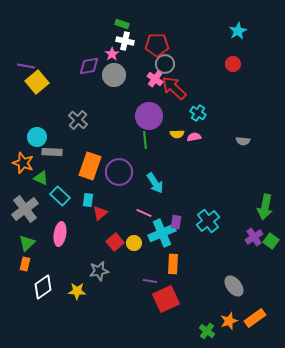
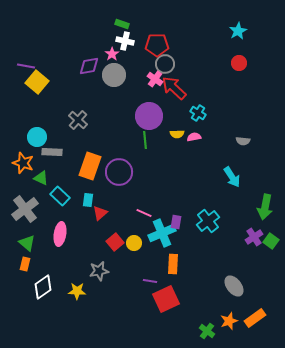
red circle at (233, 64): moved 6 px right, 1 px up
yellow square at (37, 82): rotated 10 degrees counterclockwise
cyan arrow at (155, 183): moved 77 px right, 6 px up
green triangle at (27, 243): rotated 36 degrees counterclockwise
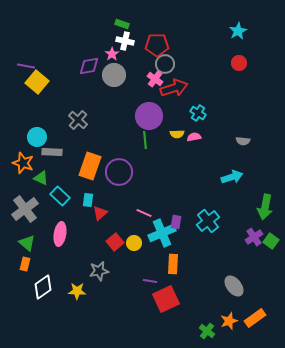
red arrow at (174, 88): rotated 120 degrees clockwise
cyan arrow at (232, 177): rotated 75 degrees counterclockwise
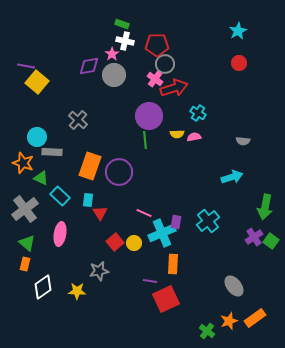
red triangle at (100, 213): rotated 21 degrees counterclockwise
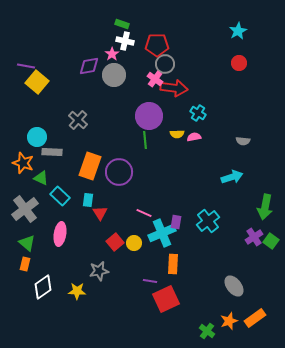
red arrow at (174, 88): rotated 24 degrees clockwise
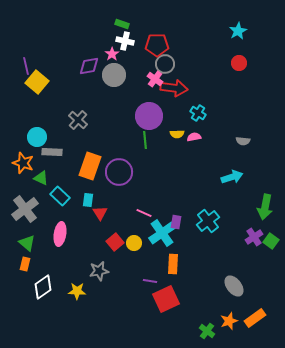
purple line at (26, 66): rotated 66 degrees clockwise
cyan cross at (162, 233): rotated 12 degrees counterclockwise
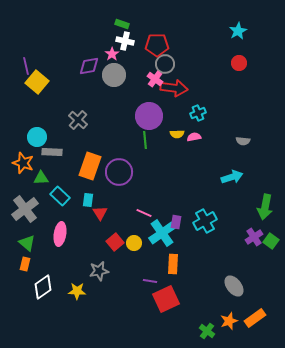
cyan cross at (198, 113): rotated 35 degrees clockwise
green triangle at (41, 178): rotated 28 degrees counterclockwise
cyan cross at (208, 221): moved 3 px left; rotated 10 degrees clockwise
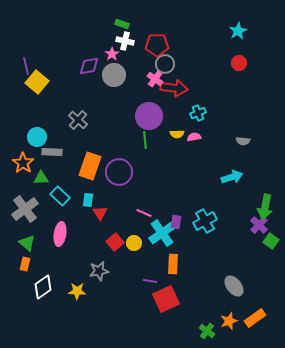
orange star at (23, 163): rotated 15 degrees clockwise
purple cross at (254, 237): moved 5 px right, 12 px up; rotated 12 degrees counterclockwise
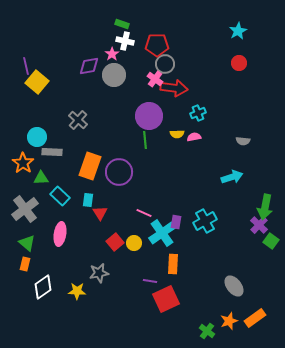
gray star at (99, 271): moved 2 px down
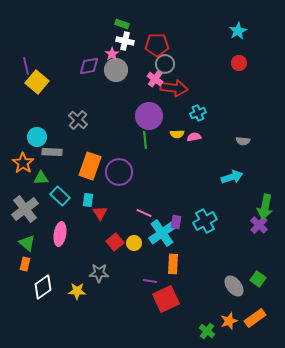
gray circle at (114, 75): moved 2 px right, 5 px up
green square at (271, 241): moved 13 px left, 38 px down
gray star at (99, 273): rotated 12 degrees clockwise
